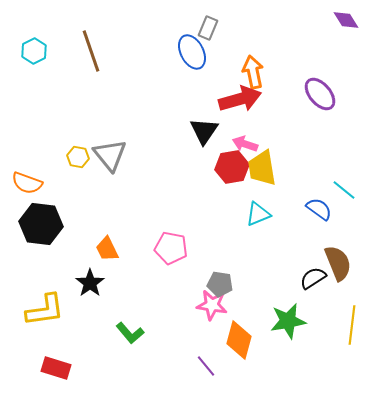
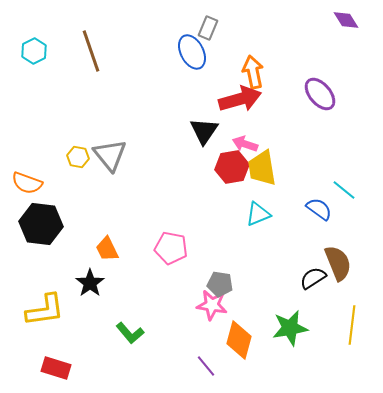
green star: moved 2 px right, 7 px down
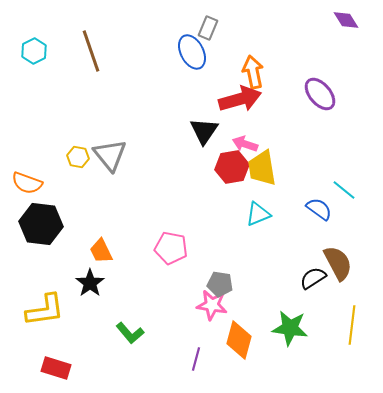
orange trapezoid: moved 6 px left, 2 px down
brown semicircle: rotated 6 degrees counterclockwise
green star: rotated 18 degrees clockwise
purple line: moved 10 px left, 7 px up; rotated 55 degrees clockwise
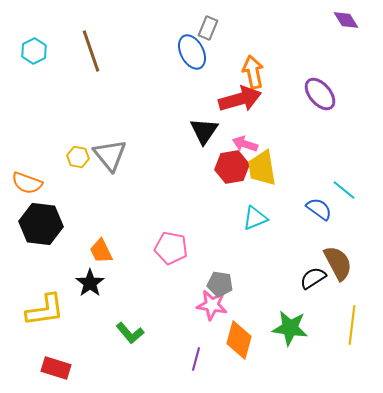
cyan triangle: moved 3 px left, 4 px down
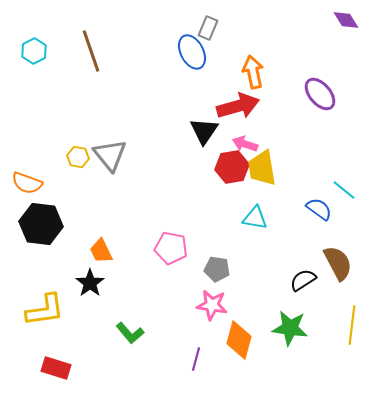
red arrow: moved 2 px left, 7 px down
cyan triangle: rotated 32 degrees clockwise
black semicircle: moved 10 px left, 2 px down
gray pentagon: moved 3 px left, 15 px up
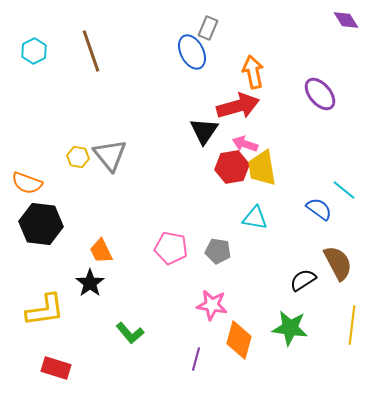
gray pentagon: moved 1 px right, 18 px up
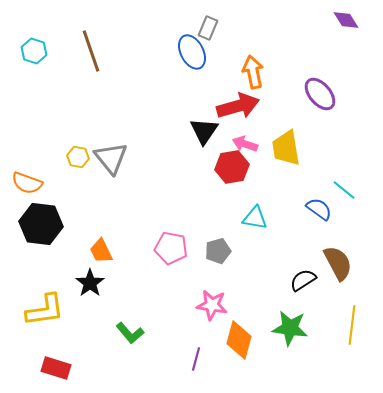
cyan hexagon: rotated 15 degrees counterclockwise
gray triangle: moved 1 px right, 3 px down
yellow trapezoid: moved 24 px right, 20 px up
gray pentagon: rotated 25 degrees counterclockwise
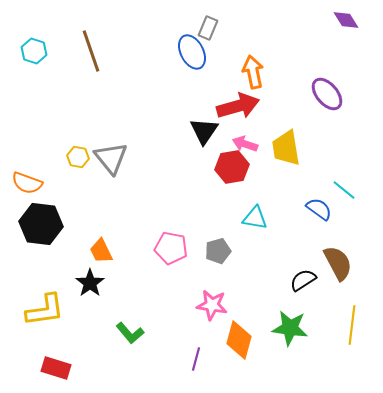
purple ellipse: moved 7 px right
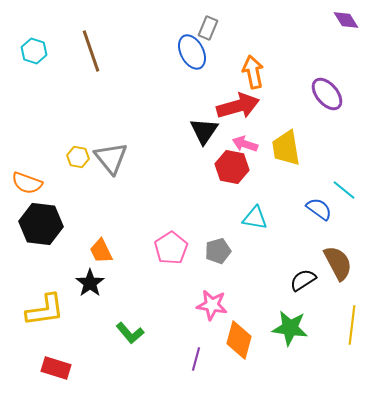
red hexagon: rotated 20 degrees clockwise
pink pentagon: rotated 28 degrees clockwise
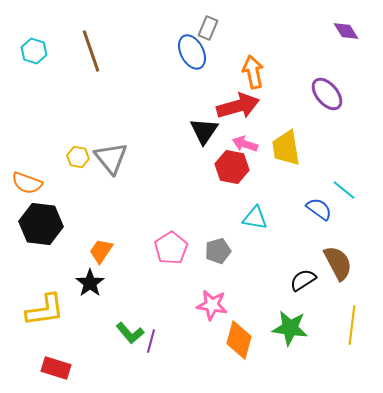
purple diamond: moved 11 px down
orange trapezoid: rotated 60 degrees clockwise
purple line: moved 45 px left, 18 px up
